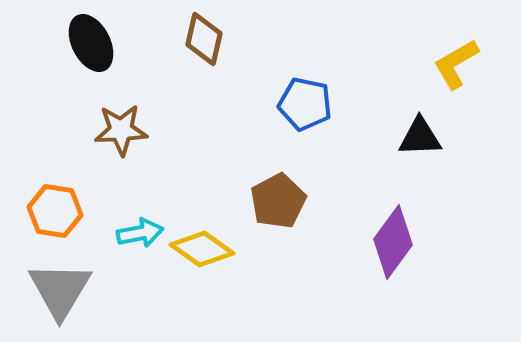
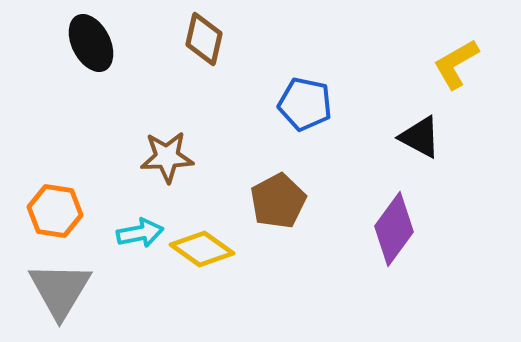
brown star: moved 46 px right, 27 px down
black triangle: rotated 30 degrees clockwise
purple diamond: moved 1 px right, 13 px up
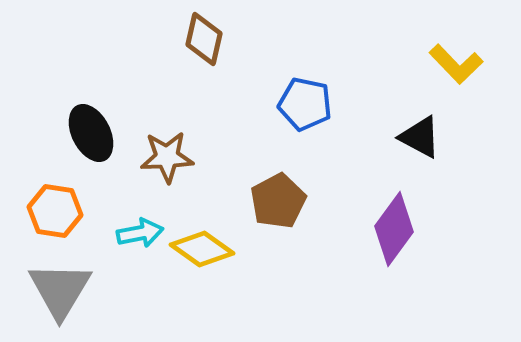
black ellipse: moved 90 px down
yellow L-shape: rotated 104 degrees counterclockwise
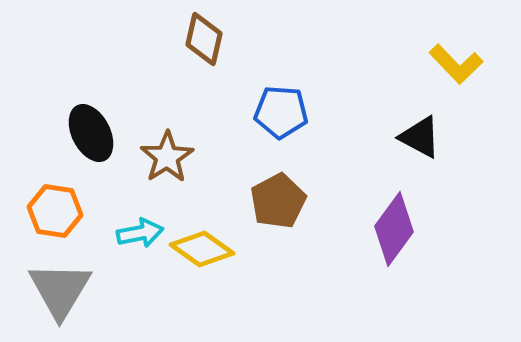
blue pentagon: moved 24 px left, 8 px down; rotated 8 degrees counterclockwise
brown star: rotated 30 degrees counterclockwise
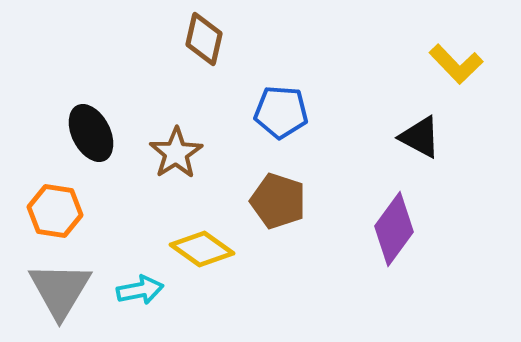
brown star: moved 9 px right, 4 px up
brown pentagon: rotated 26 degrees counterclockwise
cyan arrow: moved 57 px down
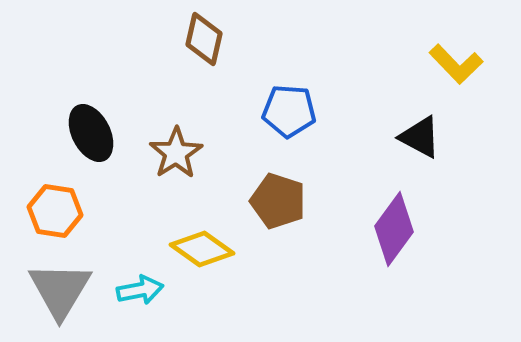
blue pentagon: moved 8 px right, 1 px up
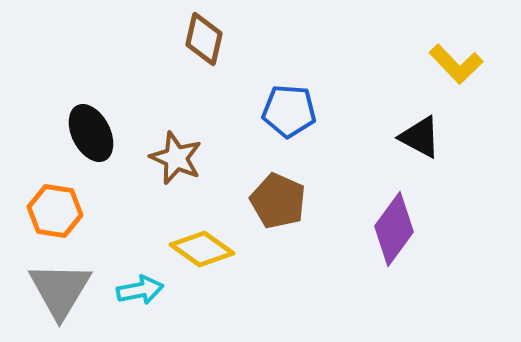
brown star: moved 5 px down; rotated 16 degrees counterclockwise
brown pentagon: rotated 6 degrees clockwise
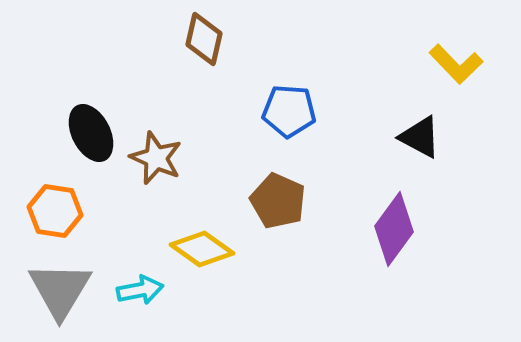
brown star: moved 20 px left
